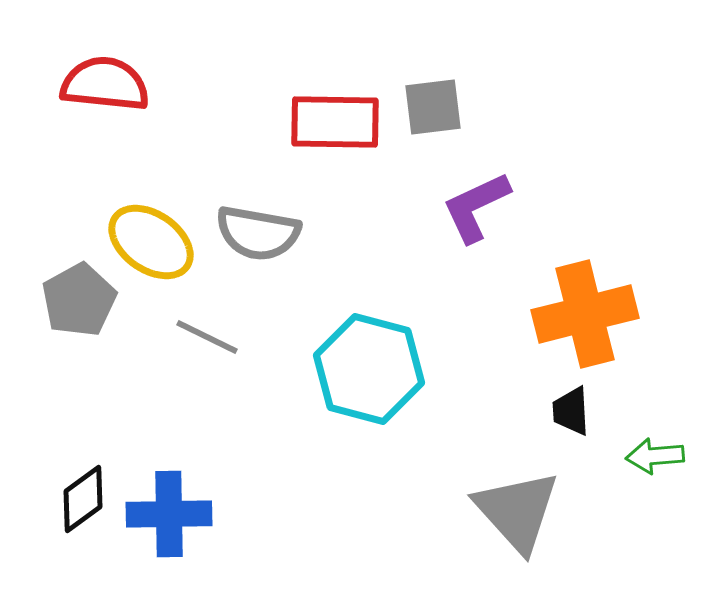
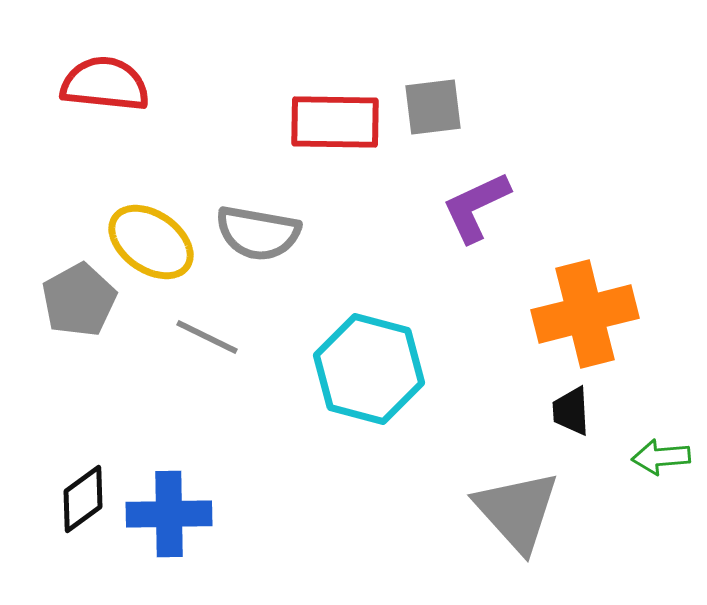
green arrow: moved 6 px right, 1 px down
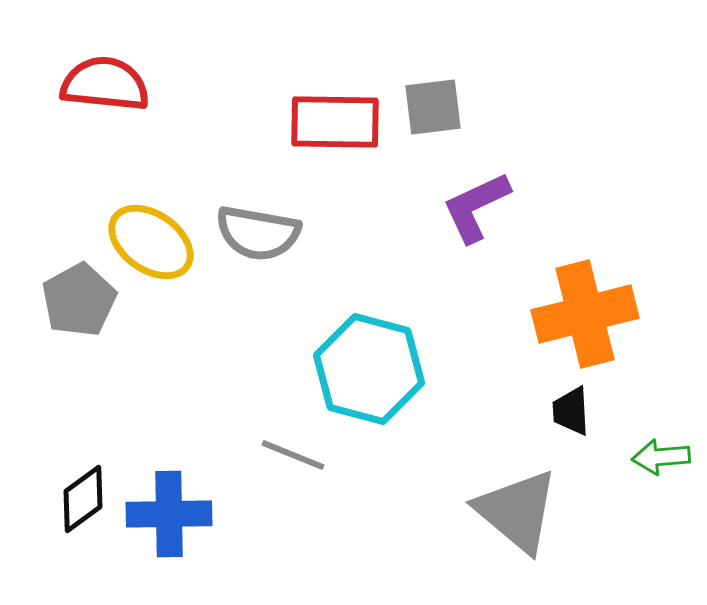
gray line: moved 86 px right, 118 px down; rotated 4 degrees counterclockwise
gray triangle: rotated 8 degrees counterclockwise
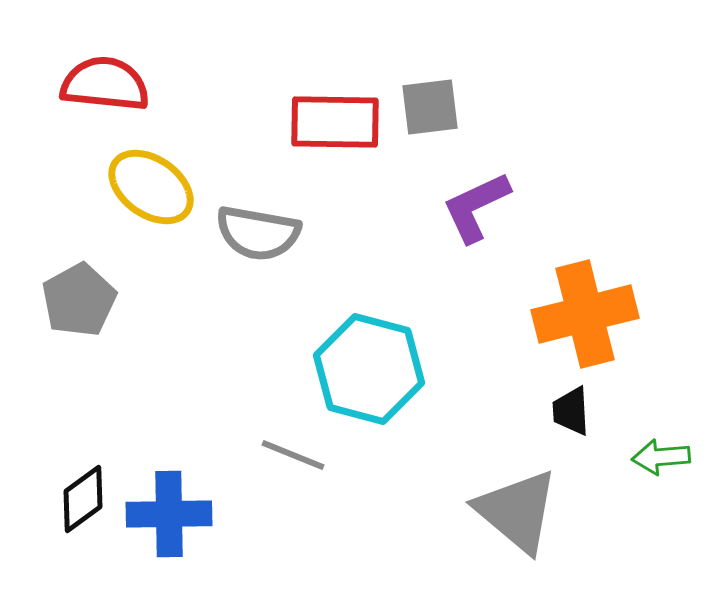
gray square: moved 3 px left
yellow ellipse: moved 55 px up
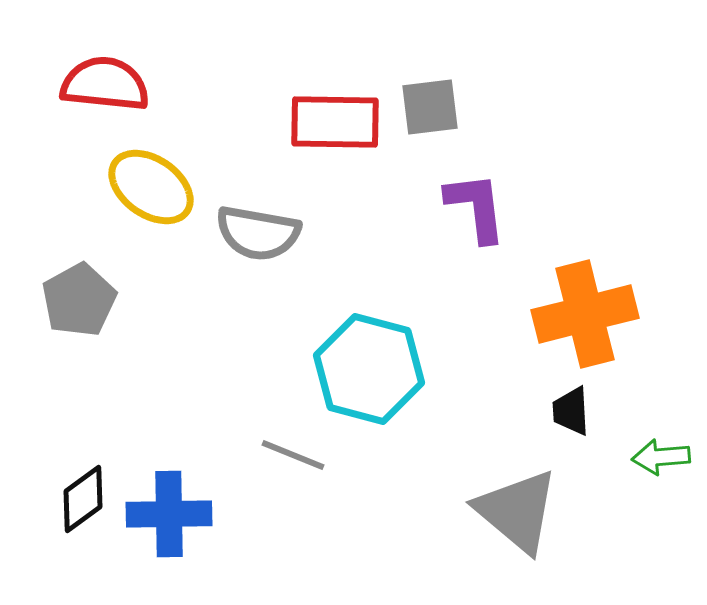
purple L-shape: rotated 108 degrees clockwise
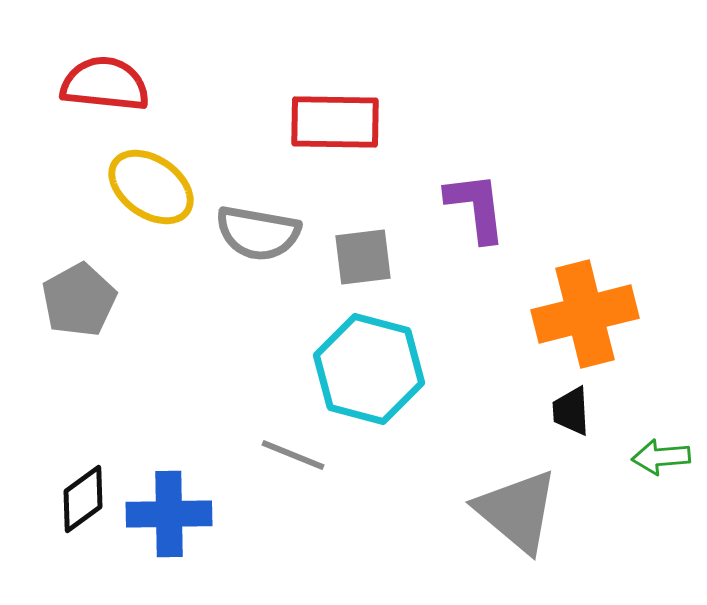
gray square: moved 67 px left, 150 px down
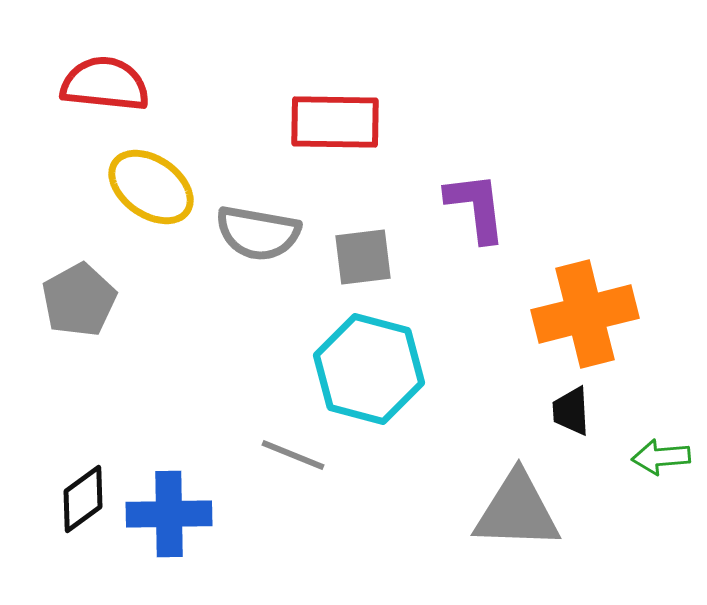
gray triangle: rotated 38 degrees counterclockwise
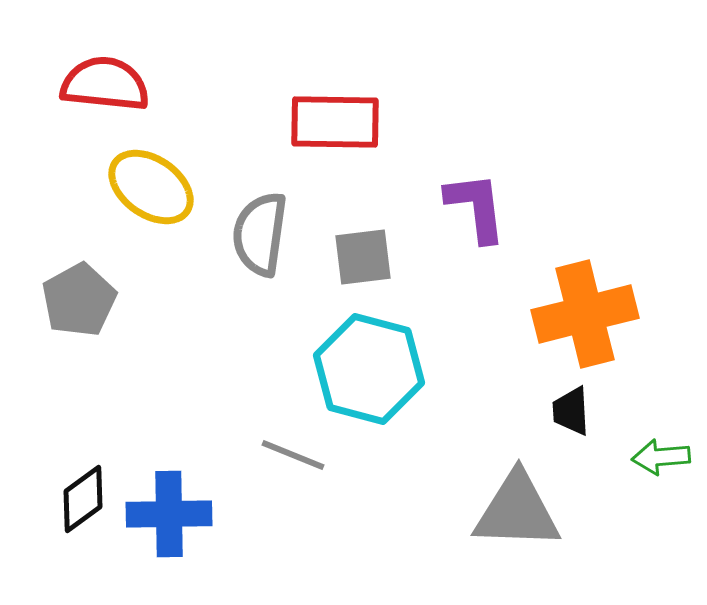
gray semicircle: moved 2 px right, 1 px down; rotated 88 degrees clockwise
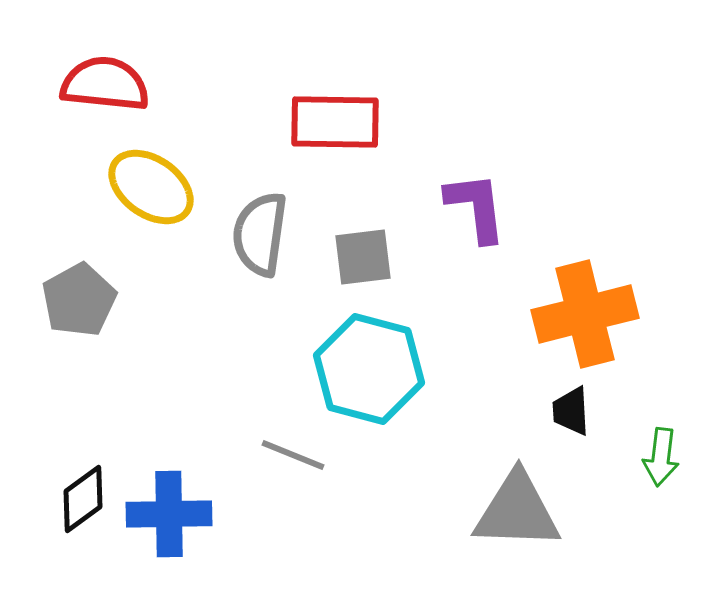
green arrow: rotated 78 degrees counterclockwise
